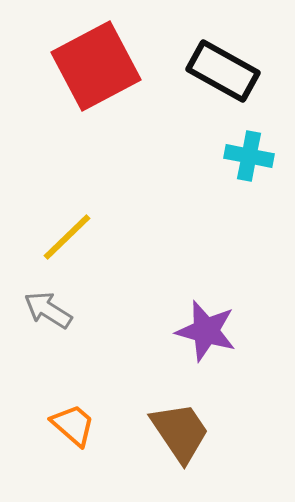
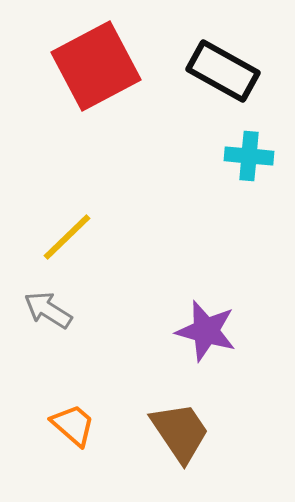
cyan cross: rotated 6 degrees counterclockwise
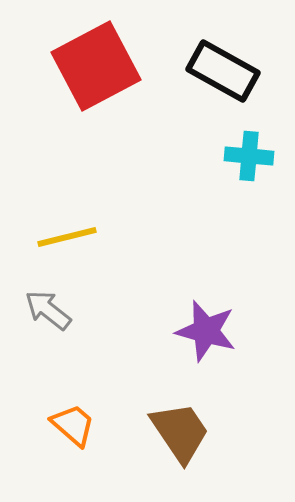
yellow line: rotated 30 degrees clockwise
gray arrow: rotated 6 degrees clockwise
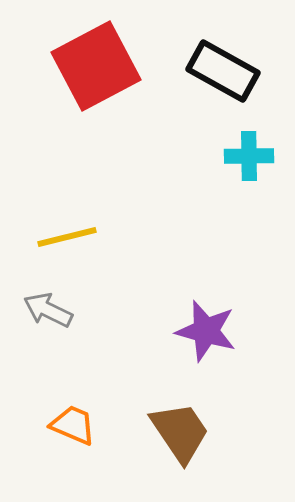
cyan cross: rotated 6 degrees counterclockwise
gray arrow: rotated 12 degrees counterclockwise
orange trapezoid: rotated 18 degrees counterclockwise
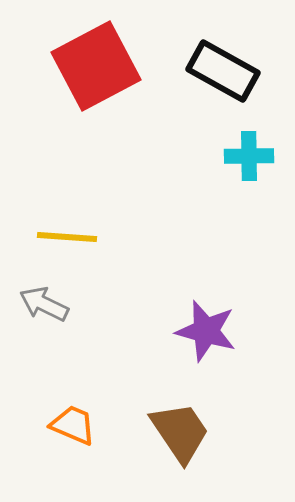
yellow line: rotated 18 degrees clockwise
gray arrow: moved 4 px left, 6 px up
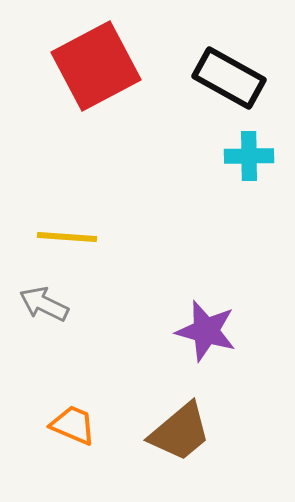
black rectangle: moved 6 px right, 7 px down
brown trapezoid: rotated 84 degrees clockwise
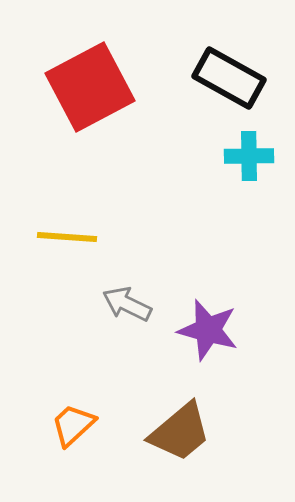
red square: moved 6 px left, 21 px down
gray arrow: moved 83 px right
purple star: moved 2 px right, 1 px up
orange trapezoid: rotated 66 degrees counterclockwise
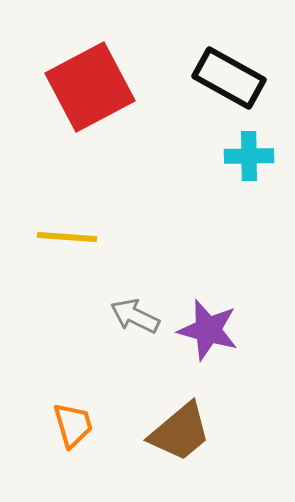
gray arrow: moved 8 px right, 12 px down
orange trapezoid: rotated 117 degrees clockwise
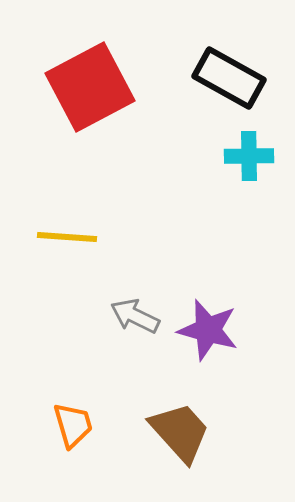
brown trapezoid: rotated 92 degrees counterclockwise
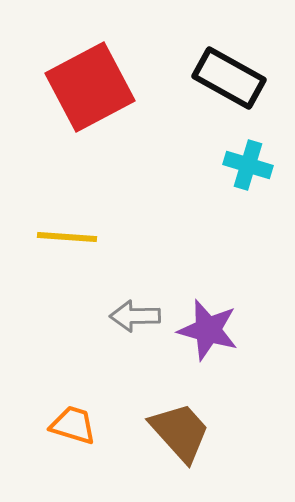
cyan cross: moved 1 px left, 9 px down; rotated 18 degrees clockwise
gray arrow: rotated 27 degrees counterclockwise
orange trapezoid: rotated 57 degrees counterclockwise
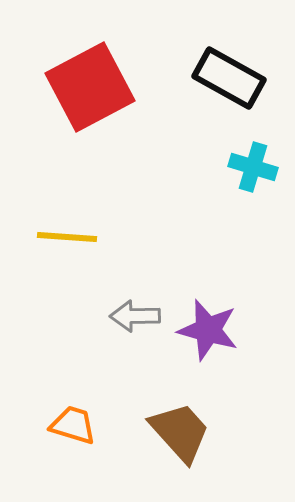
cyan cross: moved 5 px right, 2 px down
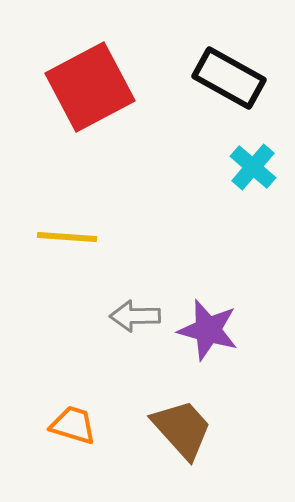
cyan cross: rotated 24 degrees clockwise
brown trapezoid: moved 2 px right, 3 px up
